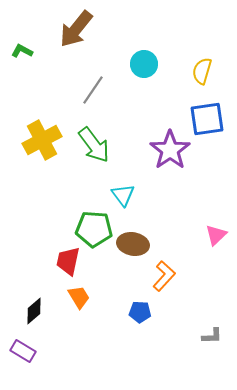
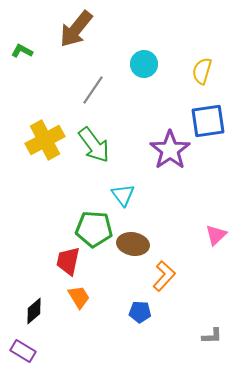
blue square: moved 1 px right, 2 px down
yellow cross: moved 3 px right
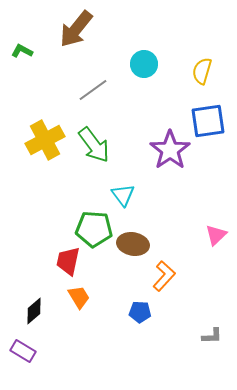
gray line: rotated 20 degrees clockwise
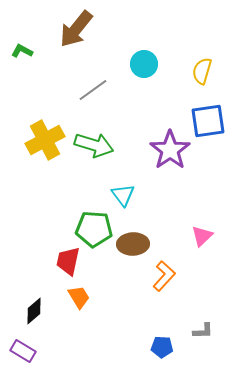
green arrow: rotated 36 degrees counterclockwise
pink triangle: moved 14 px left, 1 px down
brown ellipse: rotated 12 degrees counterclockwise
blue pentagon: moved 22 px right, 35 px down
gray L-shape: moved 9 px left, 5 px up
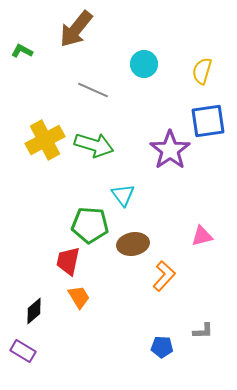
gray line: rotated 60 degrees clockwise
green pentagon: moved 4 px left, 4 px up
pink triangle: rotated 30 degrees clockwise
brown ellipse: rotated 8 degrees counterclockwise
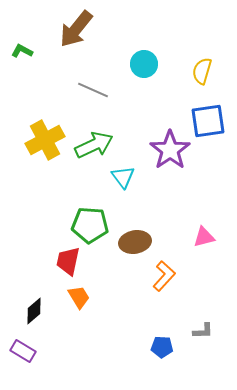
green arrow: rotated 42 degrees counterclockwise
cyan triangle: moved 18 px up
pink triangle: moved 2 px right, 1 px down
brown ellipse: moved 2 px right, 2 px up
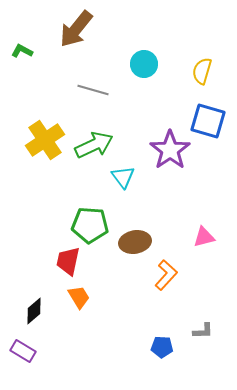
gray line: rotated 8 degrees counterclockwise
blue square: rotated 24 degrees clockwise
yellow cross: rotated 6 degrees counterclockwise
orange L-shape: moved 2 px right, 1 px up
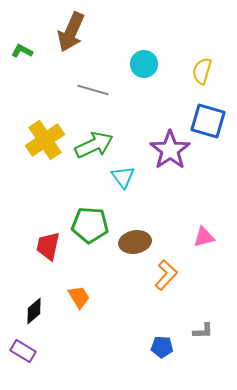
brown arrow: moved 5 px left, 3 px down; rotated 15 degrees counterclockwise
red trapezoid: moved 20 px left, 15 px up
